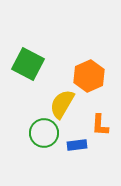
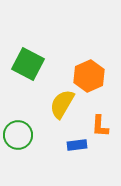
orange L-shape: moved 1 px down
green circle: moved 26 px left, 2 px down
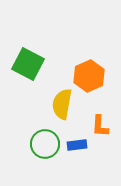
yellow semicircle: rotated 20 degrees counterclockwise
green circle: moved 27 px right, 9 px down
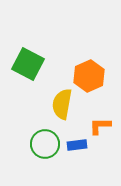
orange L-shape: rotated 85 degrees clockwise
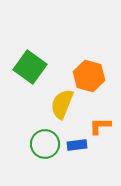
green square: moved 2 px right, 3 px down; rotated 8 degrees clockwise
orange hexagon: rotated 20 degrees counterclockwise
yellow semicircle: rotated 12 degrees clockwise
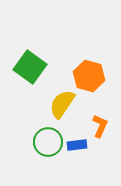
yellow semicircle: rotated 12 degrees clockwise
orange L-shape: rotated 115 degrees clockwise
green circle: moved 3 px right, 2 px up
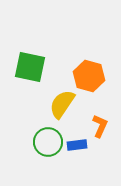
green square: rotated 24 degrees counterclockwise
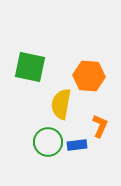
orange hexagon: rotated 12 degrees counterclockwise
yellow semicircle: moved 1 px left; rotated 24 degrees counterclockwise
